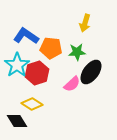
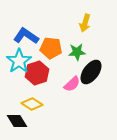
cyan star: moved 2 px right, 4 px up
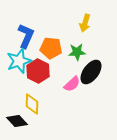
blue L-shape: rotated 80 degrees clockwise
cyan star: rotated 15 degrees clockwise
red hexagon: moved 1 px right, 2 px up; rotated 15 degrees counterclockwise
yellow diamond: rotated 60 degrees clockwise
black diamond: rotated 10 degrees counterclockwise
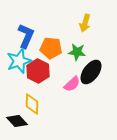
green star: rotated 12 degrees clockwise
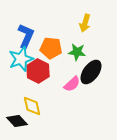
cyan star: moved 2 px right, 2 px up
yellow diamond: moved 2 px down; rotated 15 degrees counterclockwise
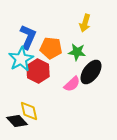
blue L-shape: moved 2 px right, 1 px down
cyan star: rotated 10 degrees counterclockwise
yellow diamond: moved 3 px left, 5 px down
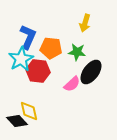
red hexagon: rotated 20 degrees counterclockwise
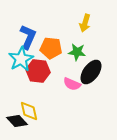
pink semicircle: rotated 66 degrees clockwise
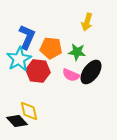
yellow arrow: moved 2 px right, 1 px up
blue L-shape: moved 1 px left
cyan star: moved 2 px left
pink semicircle: moved 1 px left, 9 px up
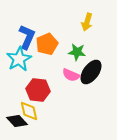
orange pentagon: moved 4 px left, 4 px up; rotated 30 degrees counterclockwise
red hexagon: moved 19 px down
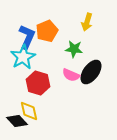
orange pentagon: moved 13 px up
green star: moved 3 px left, 3 px up
cyan star: moved 4 px right, 2 px up
red hexagon: moved 7 px up; rotated 10 degrees clockwise
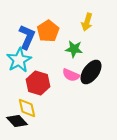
orange pentagon: moved 1 px right; rotated 10 degrees counterclockwise
cyan star: moved 4 px left, 3 px down
yellow diamond: moved 2 px left, 3 px up
